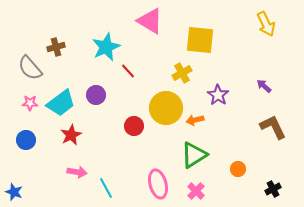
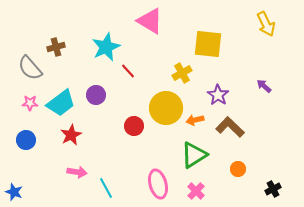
yellow square: moved 8 px right, 4 px down
brown L-shape: moved 43 px left; rotated 20 degrees counterclockwise
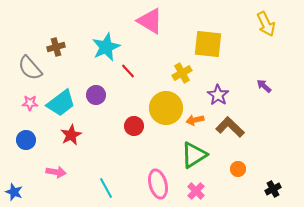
pink arrow: moved 21 px left
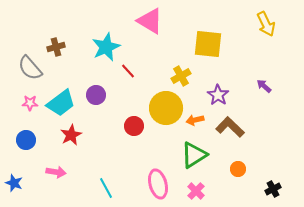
yellow cross: moved 1 px left, 3 px down
blue star: moved 9 px up
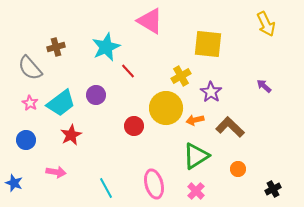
purple star: moved 7 px left, 3 px up
pink star: rotated 28 degrees clockwise
green triangle: moved 2 px right, 1 px down
pink ellipse: moved 4 px left
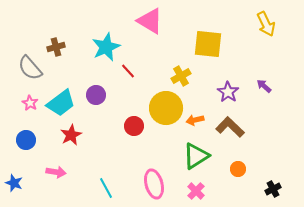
purple star: moved 17 px right
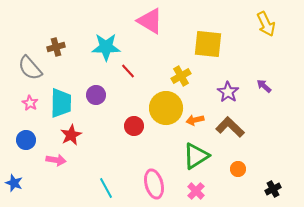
cyan star: rotated 24 degrees clockwise
cyan trapezoid: rotated 52 degrees counterclockwise
pink arrow: moved 12 px up
